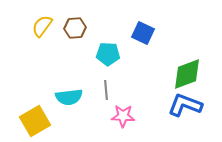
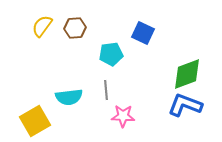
cyan pentagon: moved 3 px right; rotated 10 degrees counterclockwise
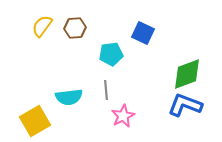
pink star: rotated 30 degrees counterclockwise
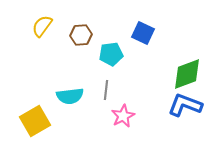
brown hexagon: moved 6 px right, 7 px down
gray line: rotated 12 degrees clockwise
cyan semicircle: moved 1 px right, 1 px up
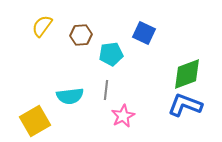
blue square: moved 1 px right
